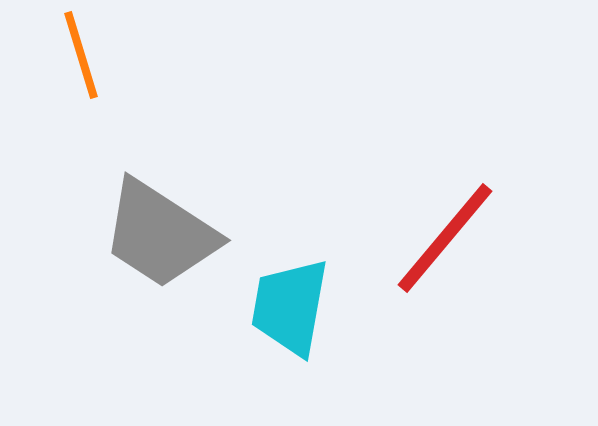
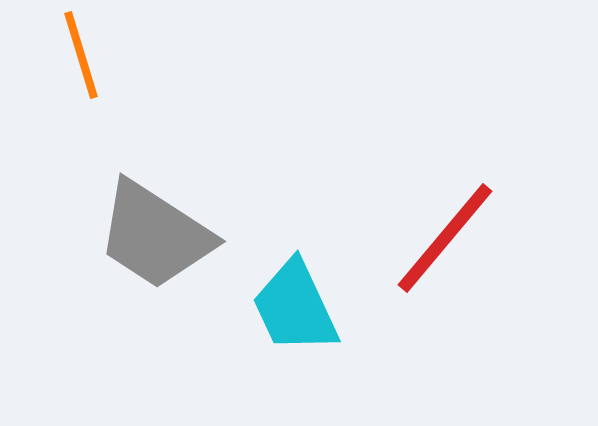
gray trapezoid: moved 5 px left, 1 px down
cyan trapezoid: moved 5 px right; rotated 35 degrees counterclockwise
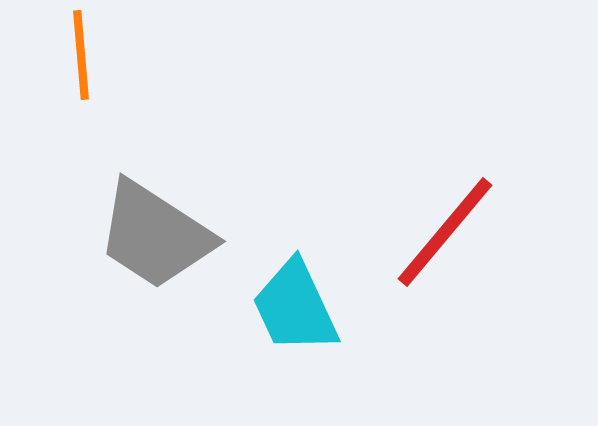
orange line: rotated 12 degrees clockwise
red line: moved 6 px up
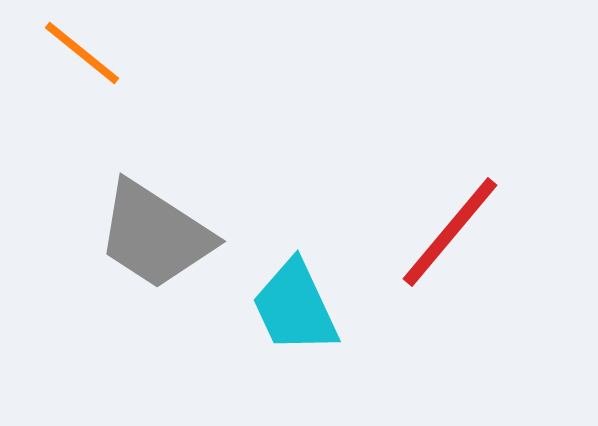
orange line: moved 1 px right, 2 px up; rotated 46 degrees counterclockwise
red line: moved 5 px right
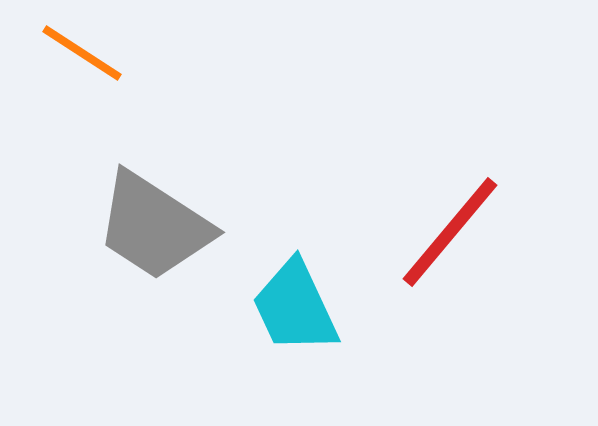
orange line: rotated 6 degrees counterclockwise
gray trapezoid: moved 1 px left, 9 px up
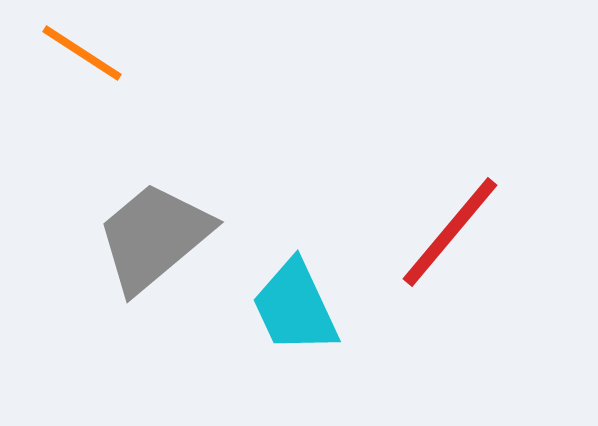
gray trapezoid: moved 11 px down; rotated 107 degrees clockwise
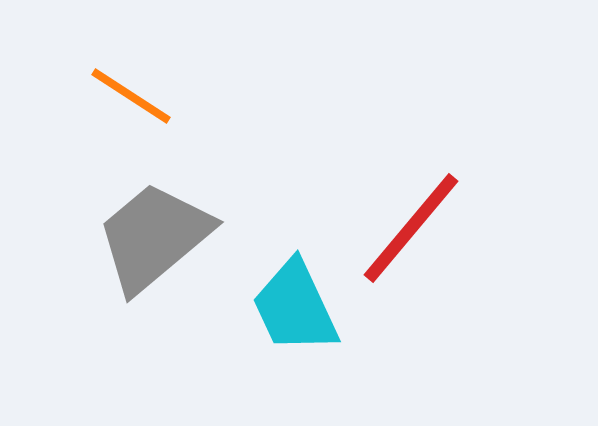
orange line: moved 49 px right, 43 px down
red line: moved 39 px left, 4 px up
